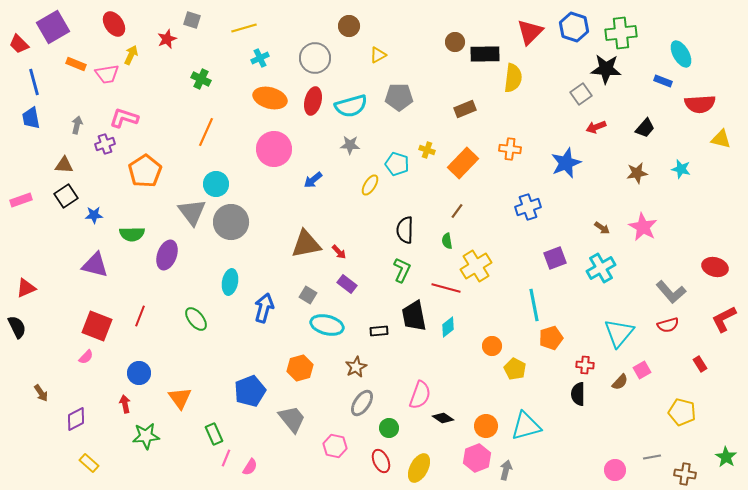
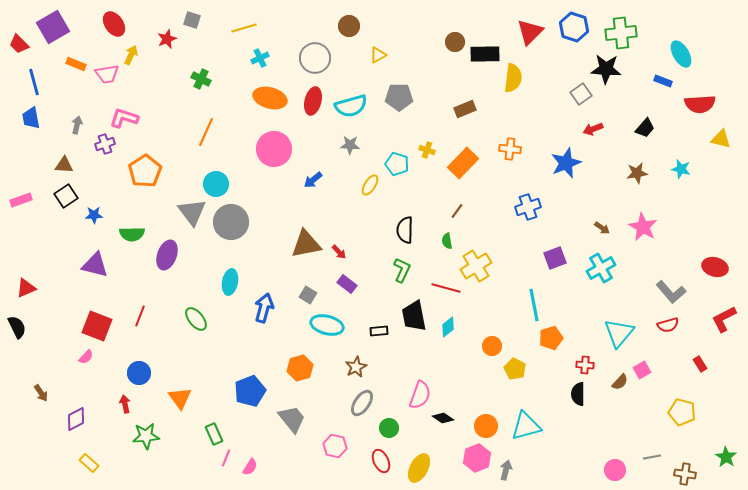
red arrow at (596, 127): moved 3 px left, 2 px down
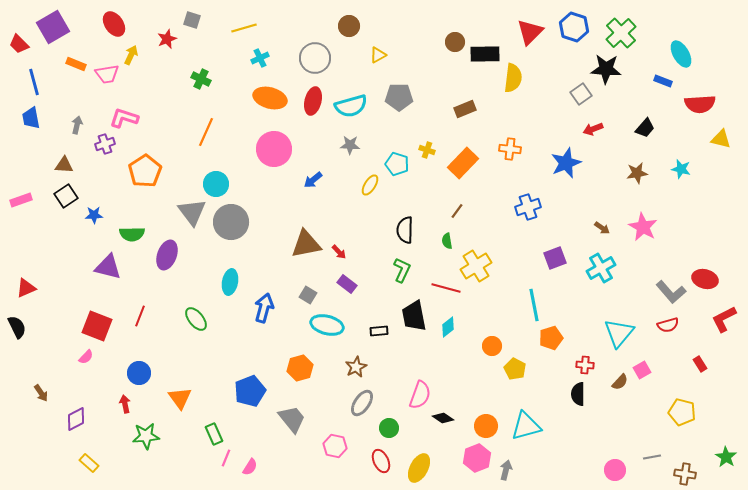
green cross at (621, 33): rotated 36 degrees counterclockwise
purple triangle at (95, 265): moved 13 px right, 2 px down
red ellipse at (715, 267): moved 10 px left, 12 px down
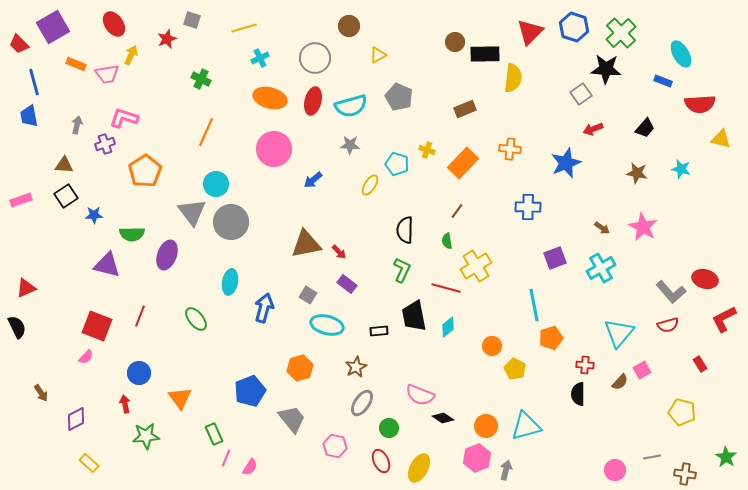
gray pentagon at (399, 97): rotated 24 degrees clockwise
blue trapezoid at (31, 118): moved 2 px left, 2 px up
brown star at (637, 173): rotated 20 degrees clockwise
blue cross at (528, 207): rotated 20 degrees clockwise
purple triangle at (108, 267): moved 1 px left, 2 px up
pink semicircle at (420, 395): rotated 92 degrees clockwise
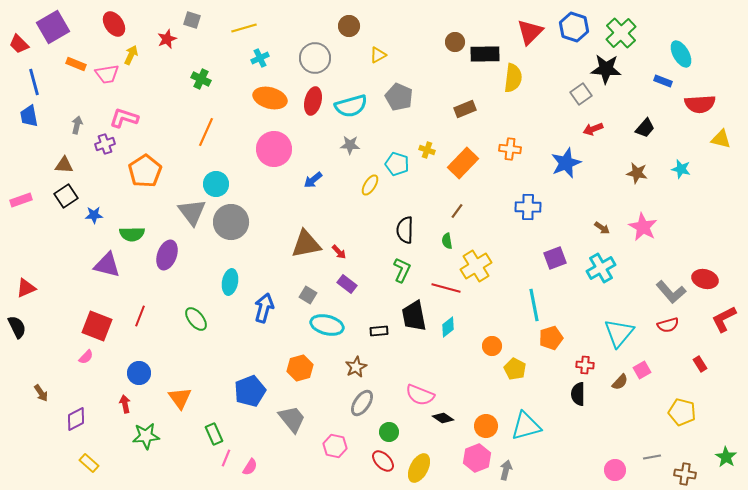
green circle at (389, 428): moved 4 px down
red ellipse at (381, 461): moved 2 px right; rotated 20 degrees counterclockwise
